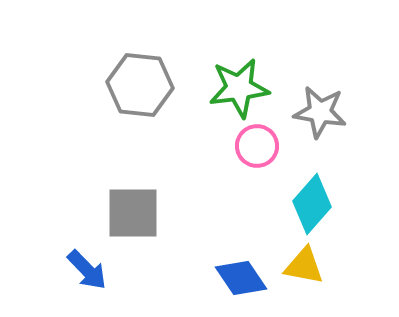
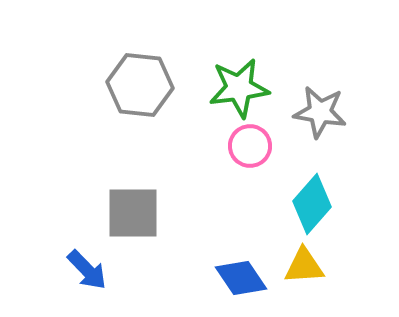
pink circle: moved 7 px left
yellow triangle: rotated 15 degrees counterclockwise
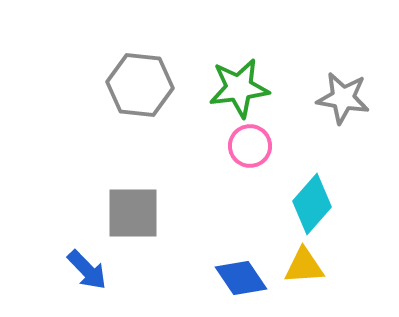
gray star: moved 23 px right, 14 px up
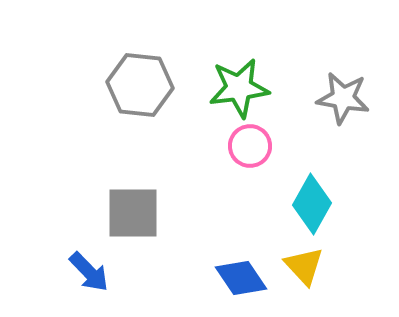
cyan diamond: rotated 12 degrees counterclockwise
yellow triangle: rotated 51 degrees clockwise
blue arrow: moved 2 px right, 2 px down
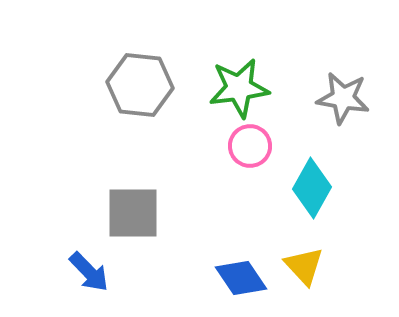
cyan diamond: moved 16 px up
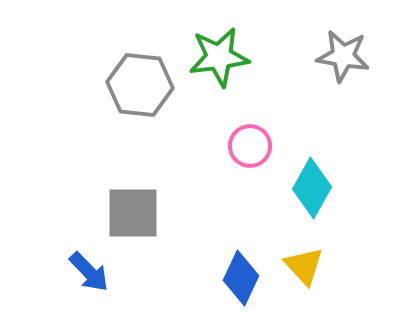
green star: moved 20 px left, 31 px up
gray star: moved 42 px up
blue diamond: rotated 60 degrees clockwise
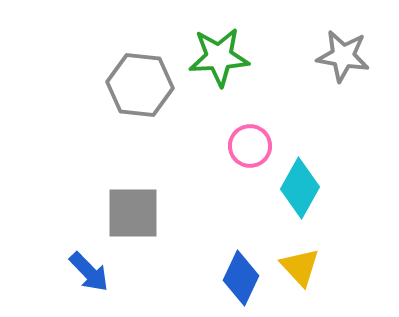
green star: rotated 4 degrees clockwise
cyan diamond: moved 12 px left
yellow triangle: moved 4 px left, 1 px down
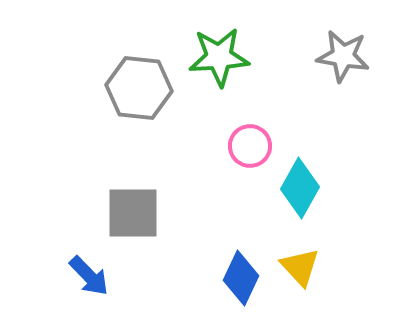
gray hexagon: moved 1 px left, 3 px down
blue arrow: moved 4 px down
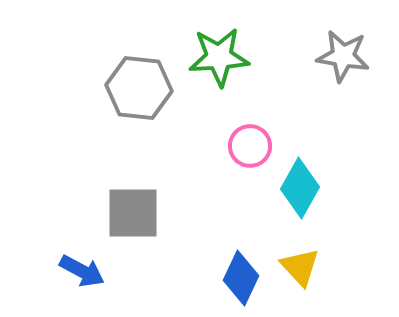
blue arrow: moved 7 px left, 5 px up; rotated 18 degrees counterclockwise
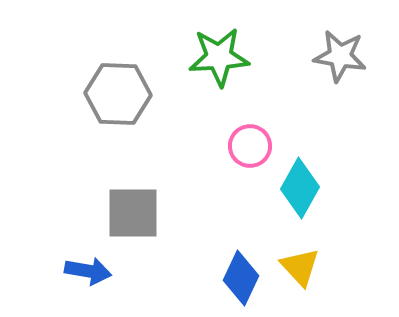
gray star: moved 3 px left
gray hexagon: moved 21 px left, 6 px down; rotated 4 degrees counterclockwise
blue arrow: moved 6 px right; rotated 18 degrees counterclockwise
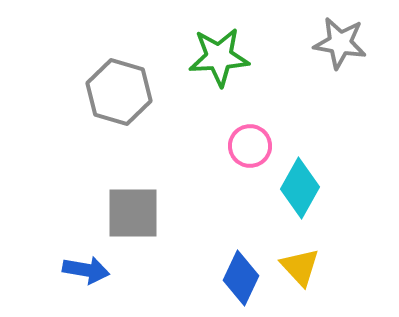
gray star: moved 13 px up
gray hexagon: moved 1 px right, 2 px up; rotated 14 degrees clockwise
blue arrow: moved 2 px left, 1 px up
